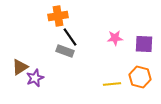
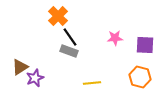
orange cross: rotated 36 degrees counterclockwise
purple square: moved 1 px right, 1 px down
gray rectangle: moved 4 px right
yellow line: moved 20 px left, 1 px up
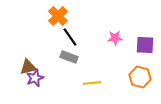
gray rectangle: moved 6 px down
brown triangle: moved 8 px right; rotated 18 degrees clockwise
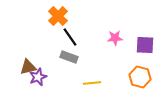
purple star: moved 3 px right, 1 px up
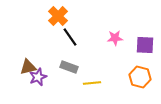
gray rectangle: moved 10 px down
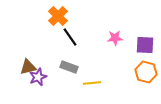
orange hexagon: moved 6 px right, 5 px up
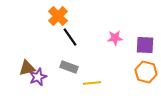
brown triangle: moved 1 px left, 1 px down
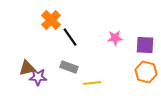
orange cross: moved 7 px left, 4 px down
purple star: rotated 24 degrees clockwise
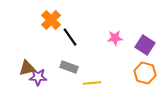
purple square: rotated 30 degrees clockwise
orange hexagon: moved 1 px left, 1 px down
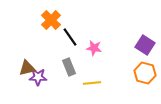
pink star: moved 21 px left, 10 px down; rotated 14 degrees clockwise
gray rectangle: rotated 48 degrees clockwise
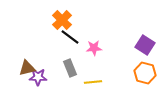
orange cross: moved 11 px right
black line: rotated 18 degrees counterclockwise
pink star: rotated 14 degrees counterclockwise
gray rectangle: moved 1 px right, 1 px down
yellow line: moved 1 px right, 1 px up
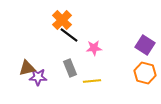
black line: moved 1 px left, 2 px up
yellow line: moved 1 px left, 1 px up
